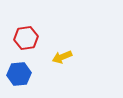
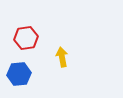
yellow arrow: rotated 102 degrees clockwise
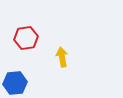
blue hexagon: moved 4 px left, 9 px down
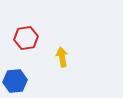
blue hexagon: moved 2 px up
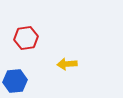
yellow arrow: moved 5 px right, 7 px down; rotated 84 degrees counterclockwise
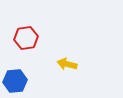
yellow arrow: rotated 18 degrees clockwise
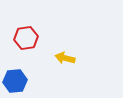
yellow arrow: moved 2 px left, 6 px up
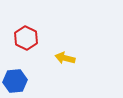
red hexagon: rotated 25 degrees counterclockwise
